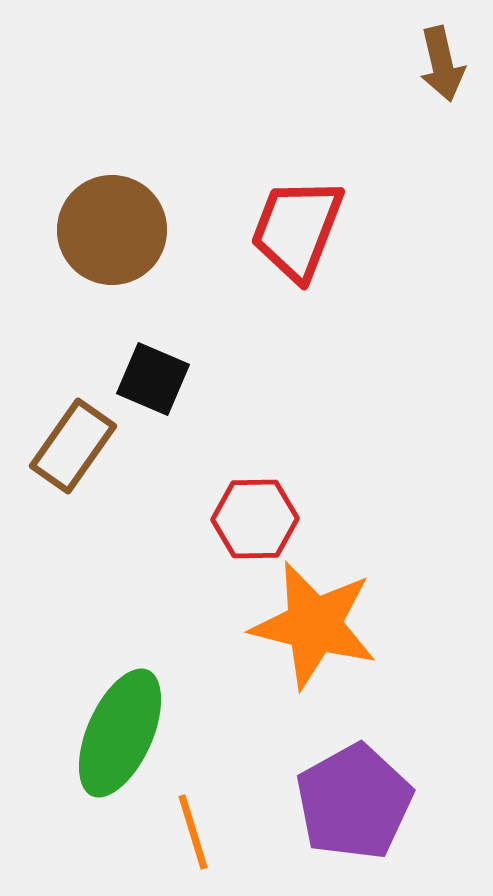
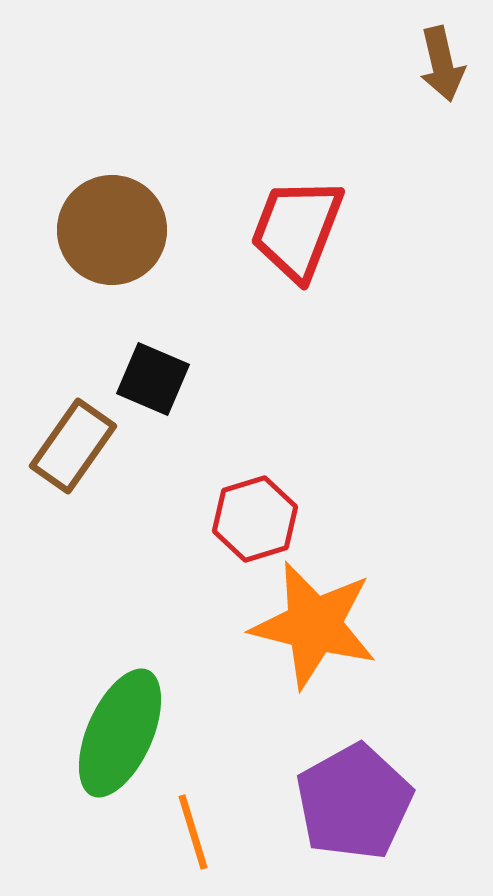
red hexagon: rotated 16 degrees counterclockwise
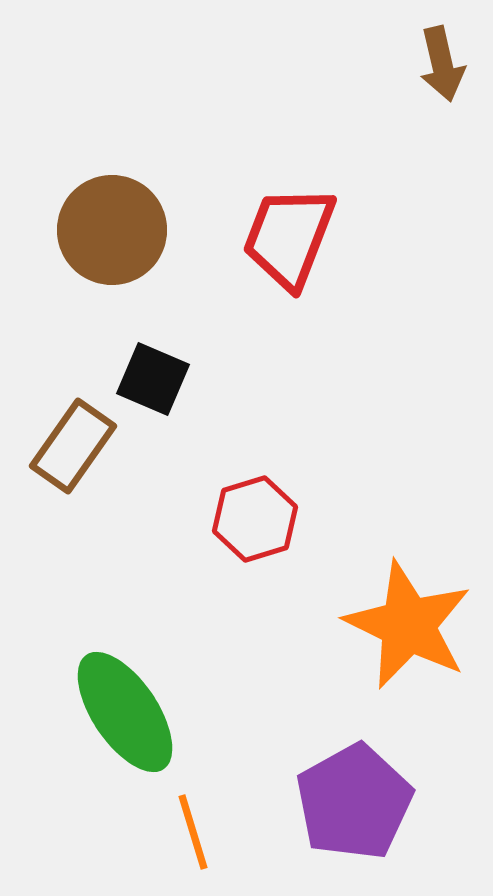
red trapezoid: moved 8 px left, 8 px down
orange star: moved 94 px right; rotated 12 degrees clockwise
green ellipse: moved 5 px right, 21 px up; rotated 58 degrees counterclockwise
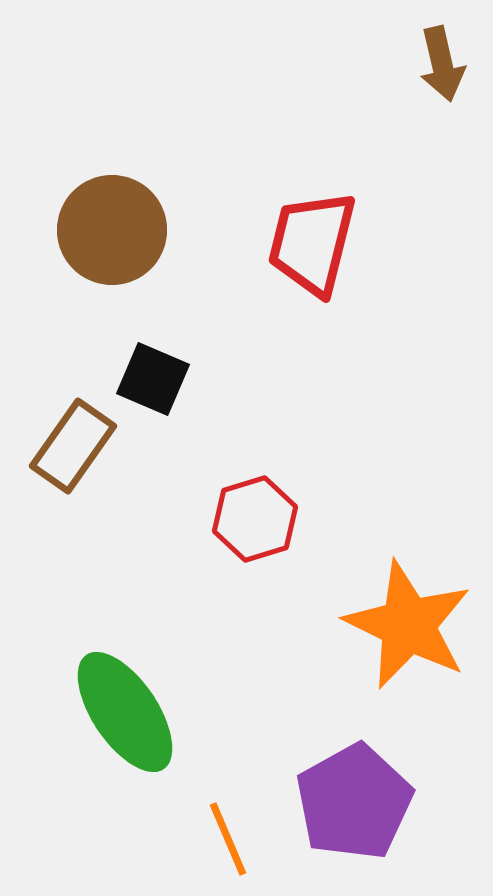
red trapezoid: moved 23 px right, 6 px down; rotated 7 degrees counterclockwise
orange line: moved 35 px right, 7 px down; rotated 6 degrees counterclockwise
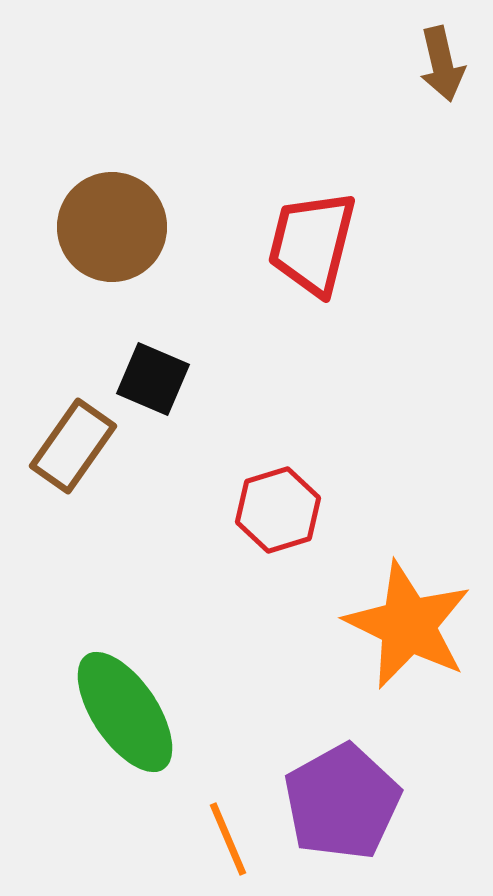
brown circle: moved 3 px up
red hexagon: moved 23 px right, 9 px up
purple pentagon: moved 12 px left
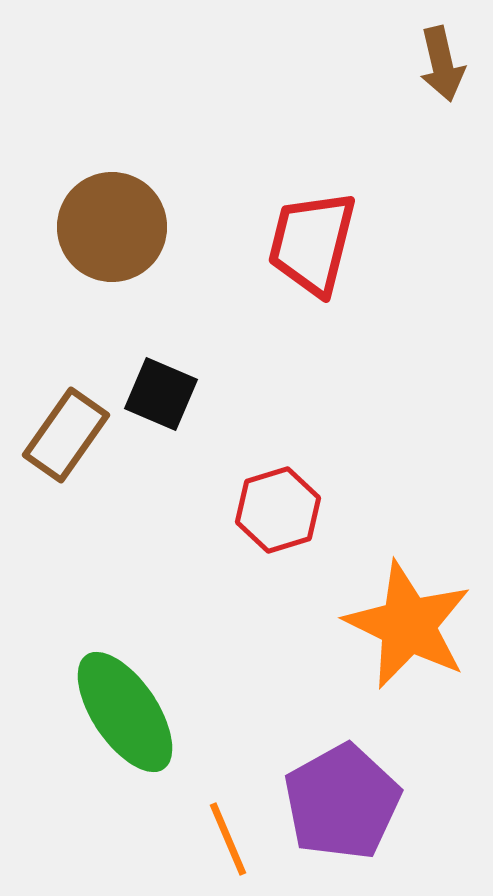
black square: moved 8 px right, 15 px down
brown rectangle: moved 7 px left, 11 px up
